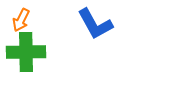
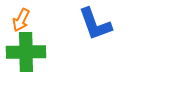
blue L-shape: rotated 9 degrees clockwise
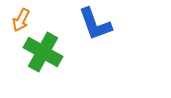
green cross: moved 17 px right; rotated 30 degrees clockwise
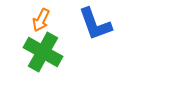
orange arrow: moved 20 px right
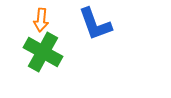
orange arrow: rotated 20 degrees counterclockwise
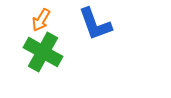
orange arrow: rotated 25 degrees clockwise
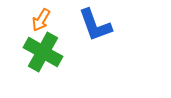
blue L-shape: moved 1 px down
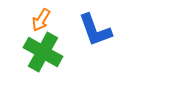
blue L-shape: moved 5 px down
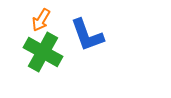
blue L-shape: moved 8 px left, 5 px down
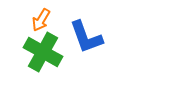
blue L-shape: moved 1 px left, 2 px down
